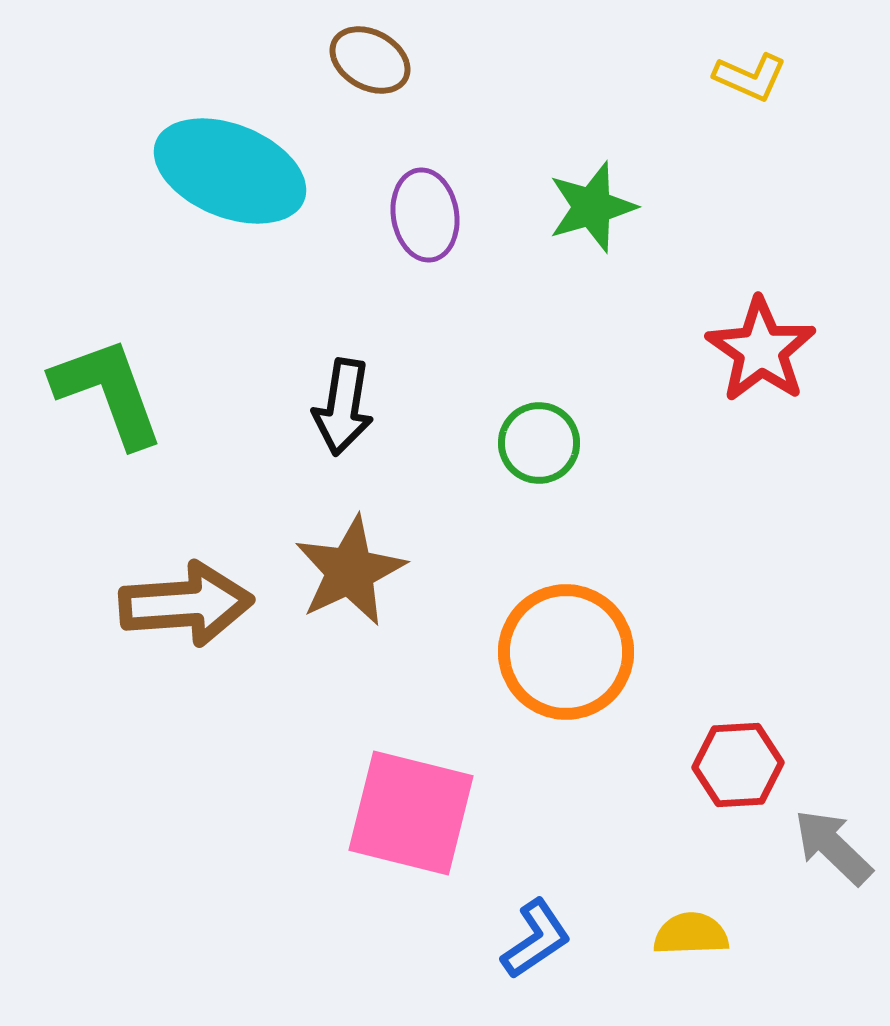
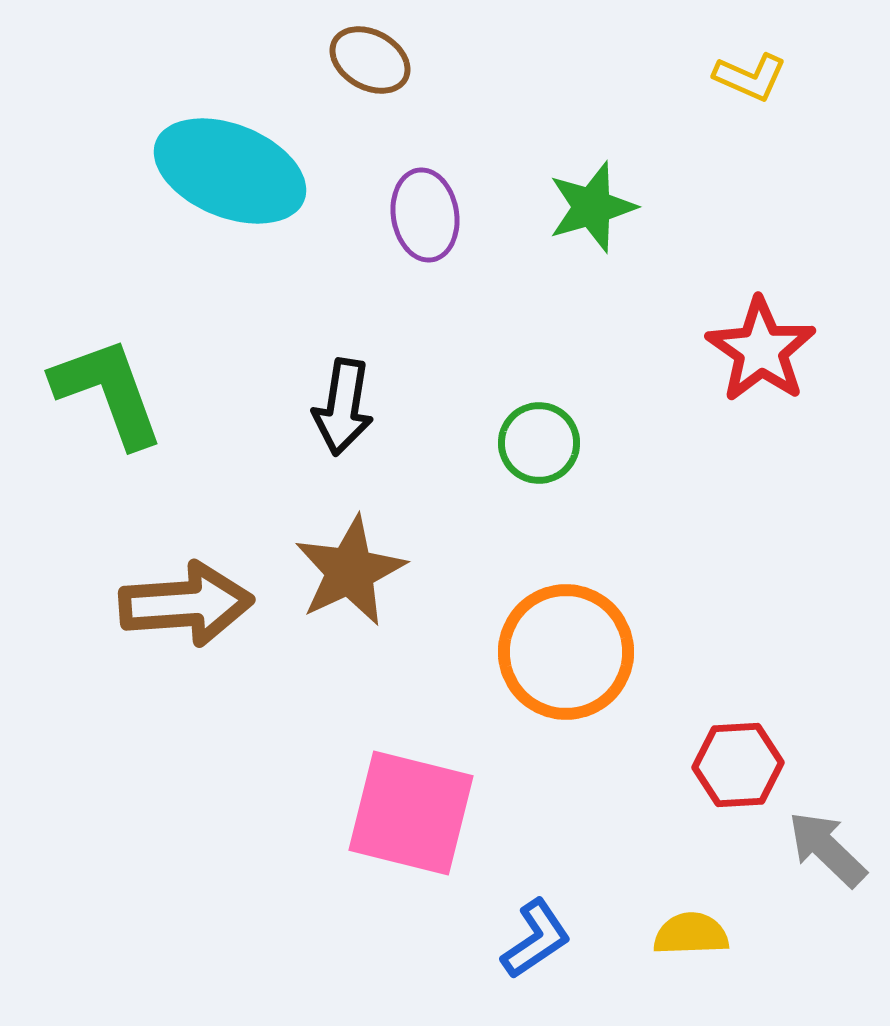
gray arrow: moved 6 px left, 2 px down
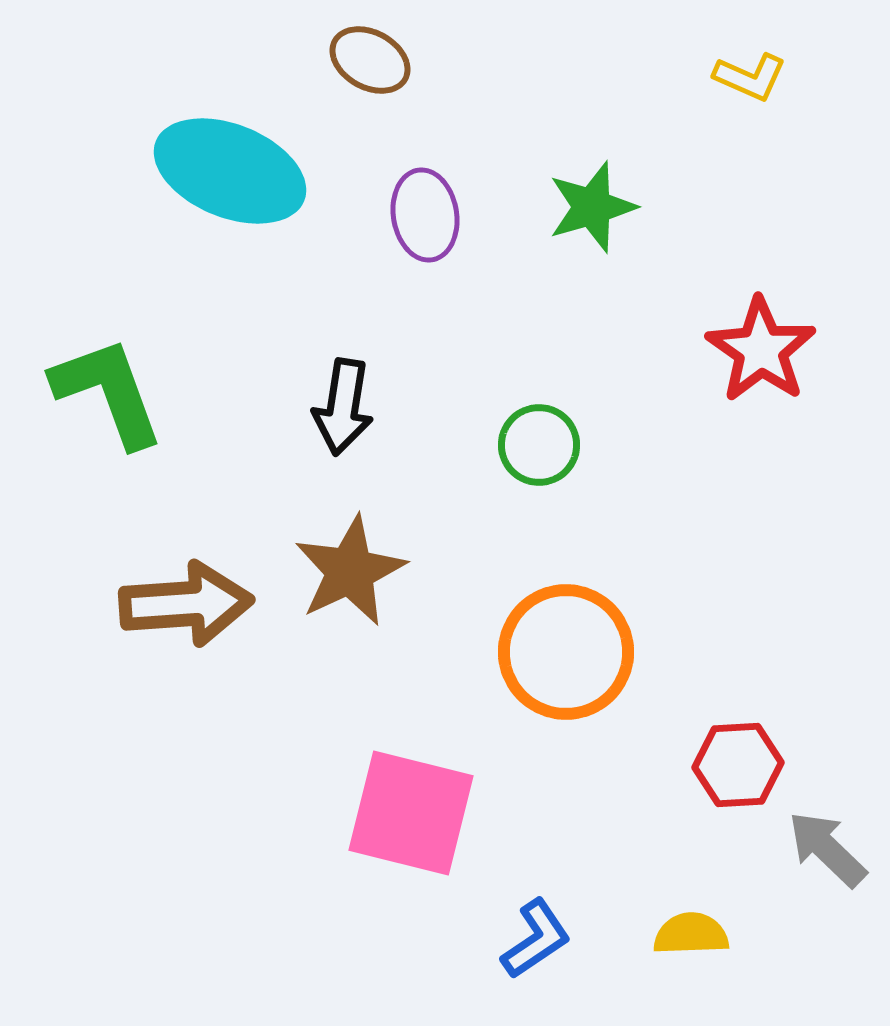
green circle: moved 2 px down
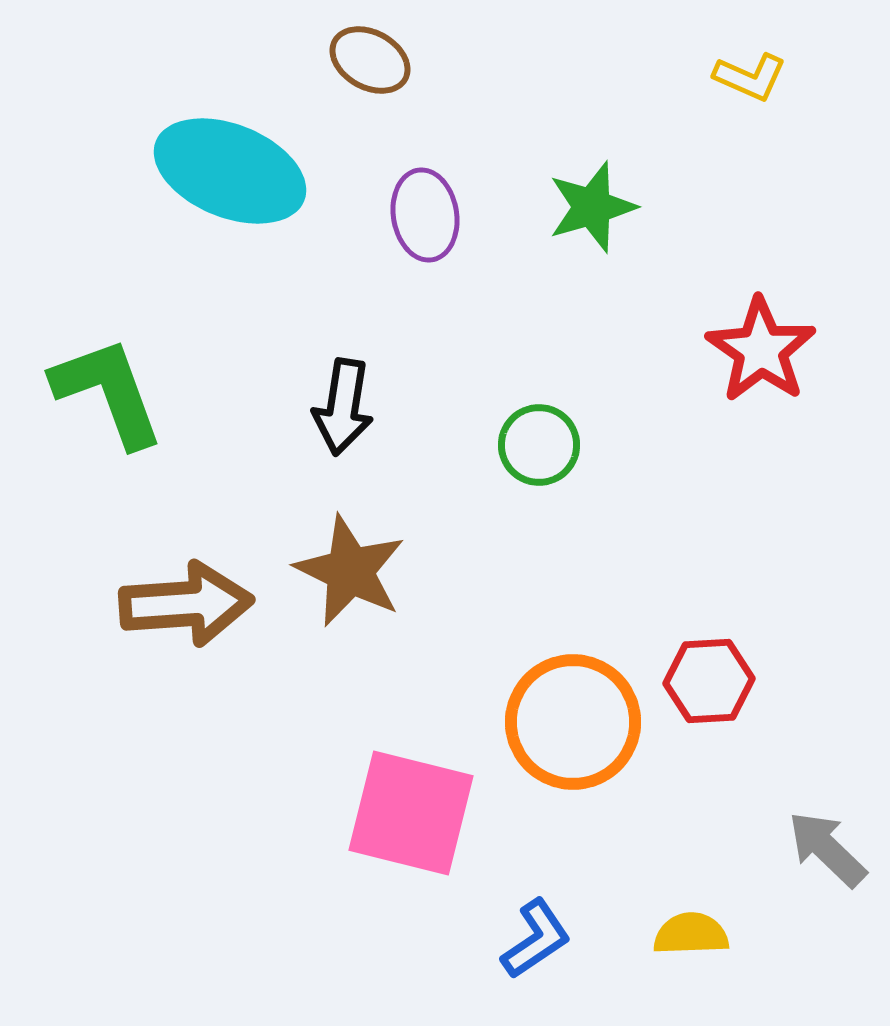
brown star: rotated 21 degrees counterclockwise
orange circle: moved 7 px right, 70 px down
red hexagon: moved 29 px left, 84 px up
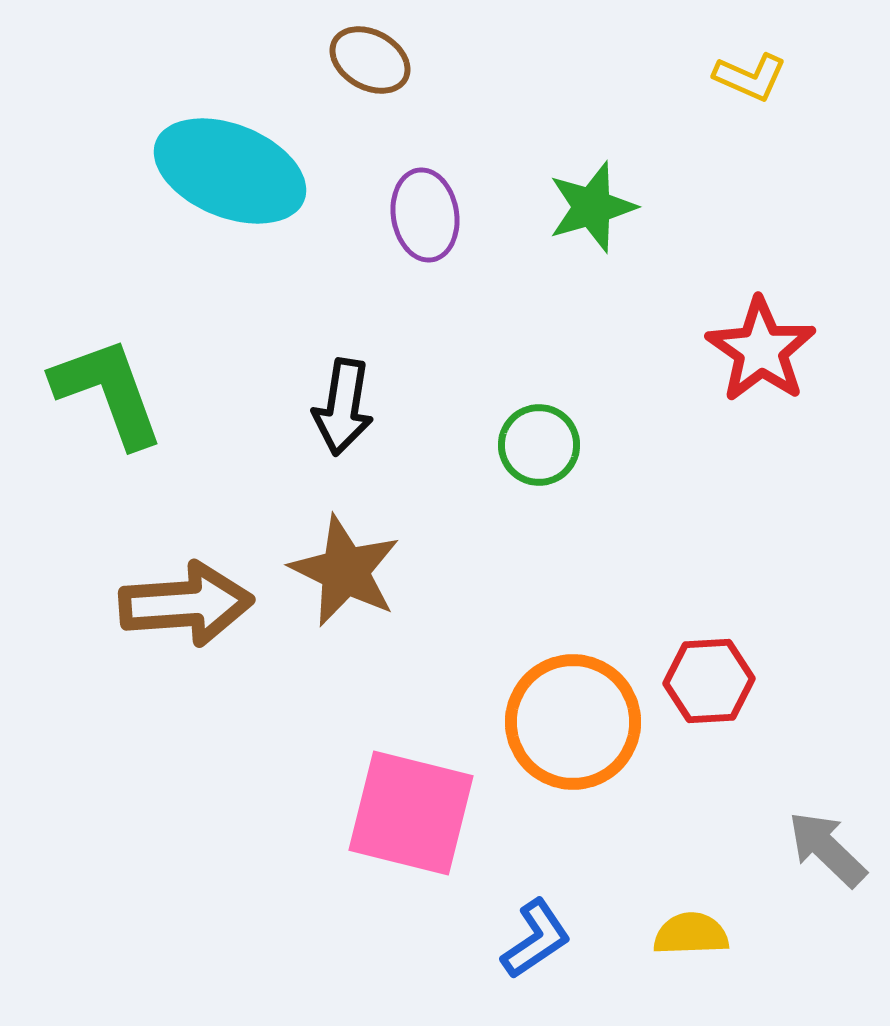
brown star: moved 5 px left
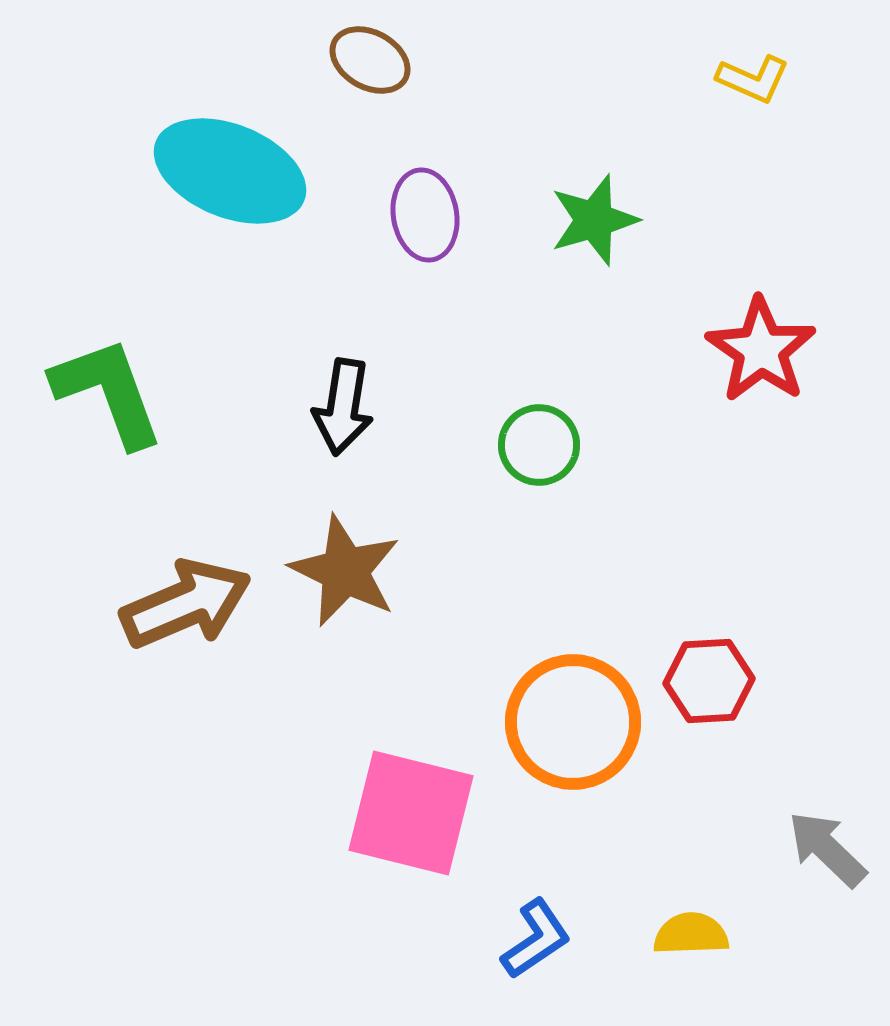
yellow L-shape: moved 3 px right, 2 px down
green star: moved 2 px right, 13 px down
brown arrow: rotated 19 degrees counterclockwise
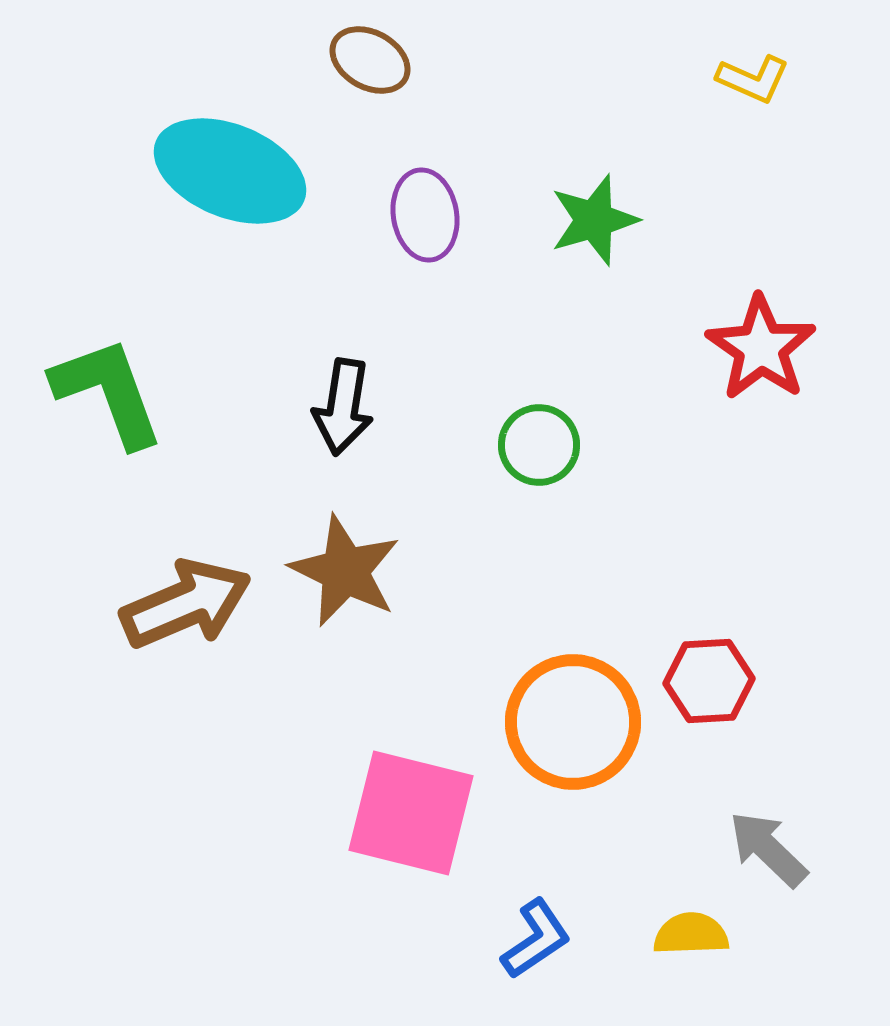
red star: moved 2 px up
gray arrow: moved 59 px left
